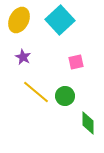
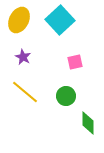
pink square: moved 1 px left
yellow line: moved 11 px left
green circle: moved 1 px right
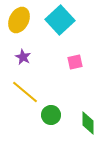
green circle: moved 15 px left, 19 px down
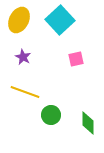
pink square: moved 1 px right, 3 px up
yellow line: rotated 20 degrees counterclockwise
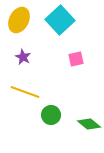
green diamond: moved 1 px right, 1 px down; rotated 50 degrees counterclockwise
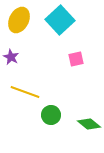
purple star: moved 12 px left
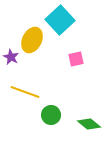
yellow ellipse: moved 13 px right, 20 px down
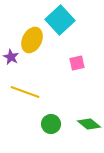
pink square: moved 1 px right, 4 px down
green circle: moved 9 px down
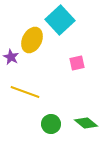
green diamond: moved 3 px left, 1 px up
